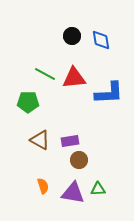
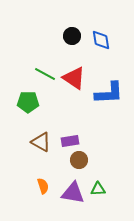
red triangle: rotated 40 degrees clockwise
brown triangle: moved 1 px right, 2 px down
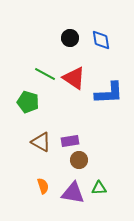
black circle: moved 2 px left, 2 px down
green pentagon: rotated 15 degrees clockwise
green triangle: moved 1 px right, 1 px up
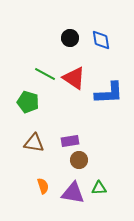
brown triangle: moved 7 px left, 1 px down; rotated 20 degrees counterclockwise
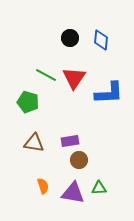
blue diamond: rotated 15 degrees clockwise
green line: moved 1 px right, 1 px down
red triangle: rotated 30 degrees clockwise
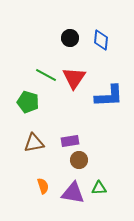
blue L-shape: moved 3 px down
brown triangle: rotated 20 degrees counterclockwise
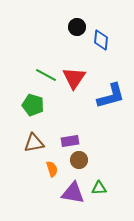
black circle: moved 7 px right, 11 px up
blue L-shape: moved 2 px right; rotated 12 degrees counterclockwise
green pentagon: moved 5 px right, 3 px down
orange semicircle: moved 9 px right, 17 px up
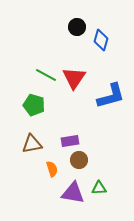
blue diamond: rotated 10 degrees clockwise
green pentagon: moved 1 px right
brown triangle: moved 2 px left, 1 px down
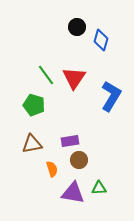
green line: rotated 25 degrees clockwise
blue L-shape: rotated 44 degrees counterclockwise
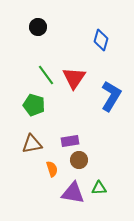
black circle: moved 39 px left
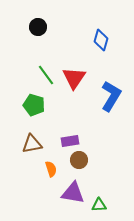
orange semicircle: moved 1 px left
green triangle: moved 17 px down
